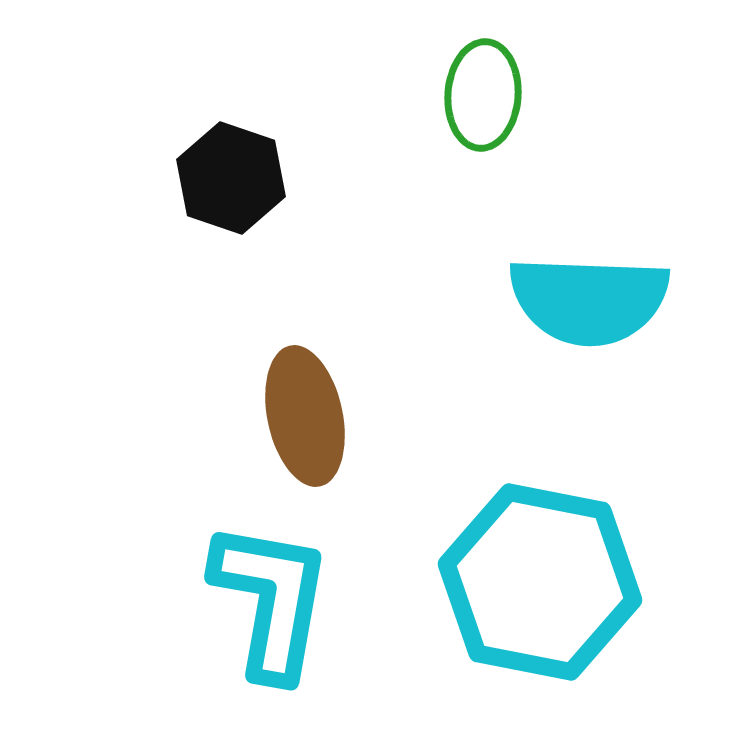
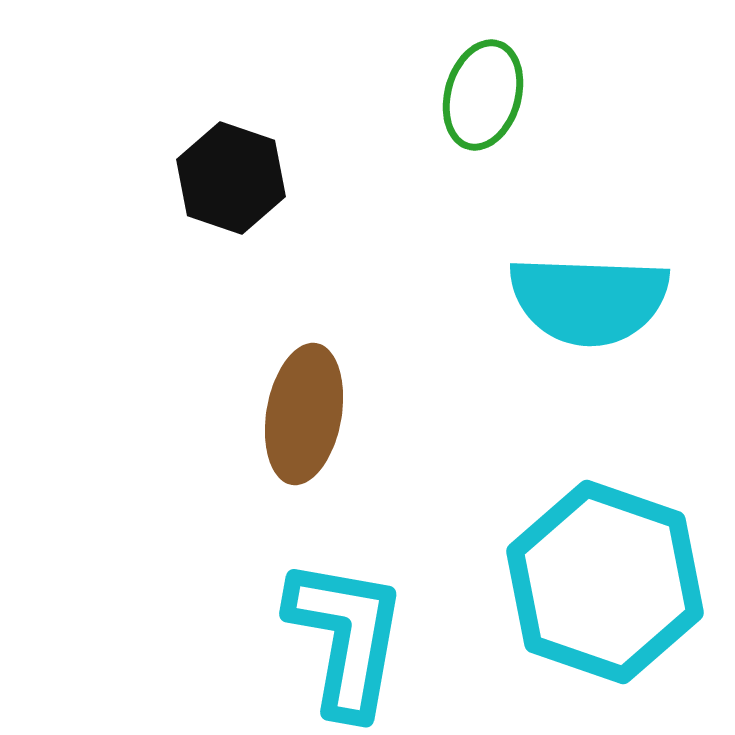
green ellipse: rotated 12 degrees clockwise
brown ellipse: moved 1 px left, 2 px up; rotated 22 degrees clockwise
cyan hexagon: moved 65 px right; rotated 8 degrees clockwise
cyan L-shape: moved 75 px right, 37 px down
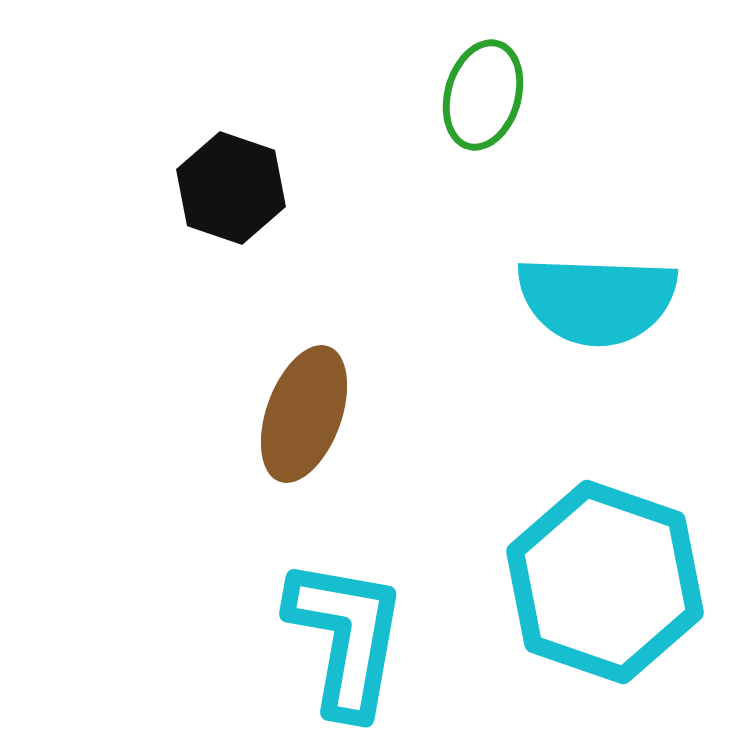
black hexagon: moved 10 px down
cyan semicircle: moved 8 px right
brown ellipse: rotated 10 degrees clockwise
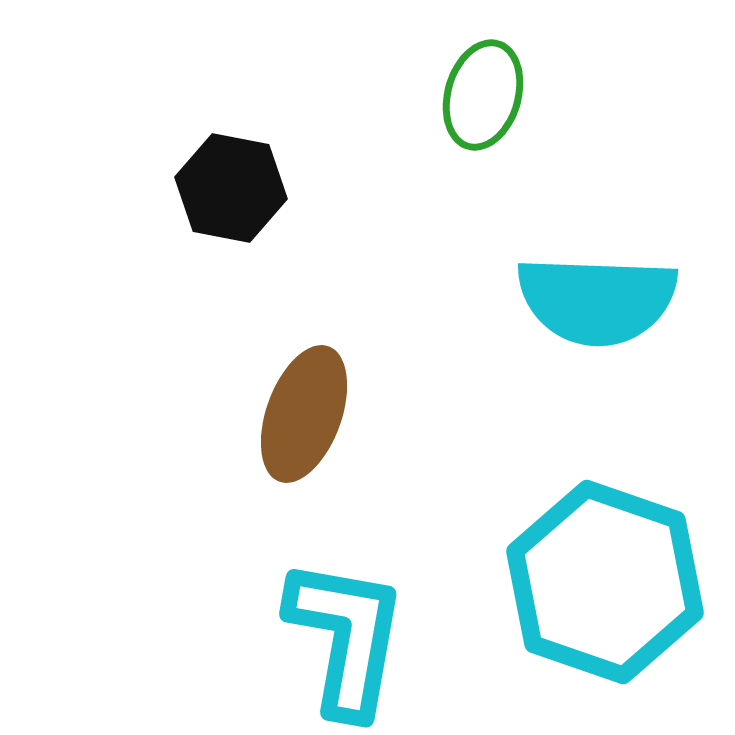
black hexagon: rotated 8 degrees counterclockwise
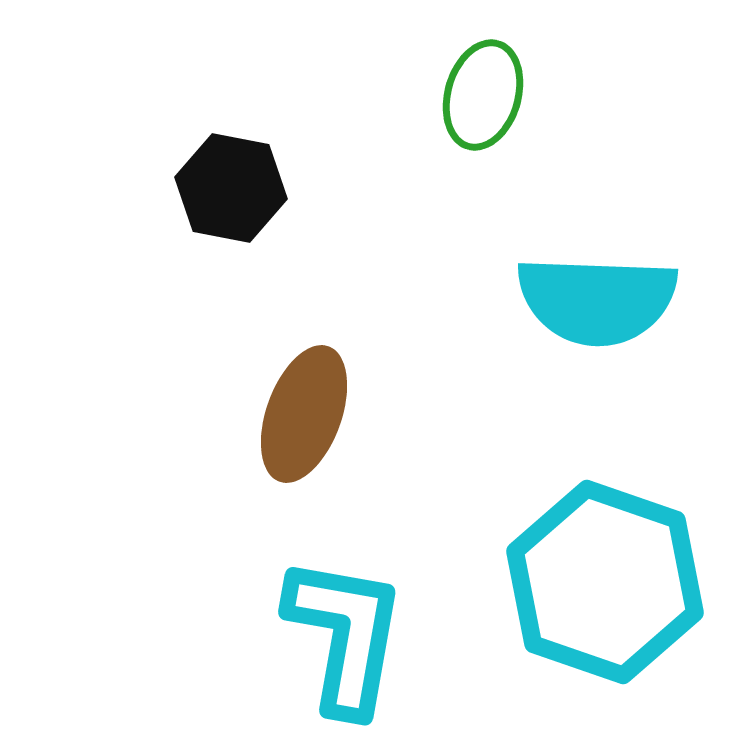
cyan L-shape: moved 1 px left, 2 px up
